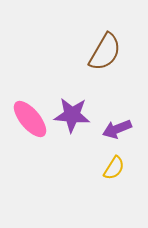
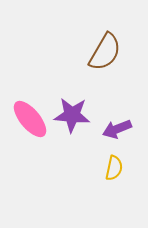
yellow semicircle: rotated 20 degrees counterclockwise
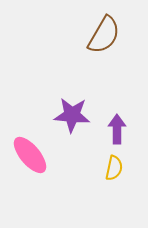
brown semicircle: moved 1 px left, 17 px up
pink ellipse: moved 36 px down
purple arrow: rotated 112 degrees clockwise
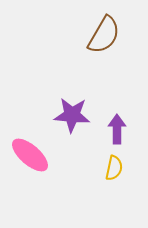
pink ellipse: rotated 9 degrees counterclockwise
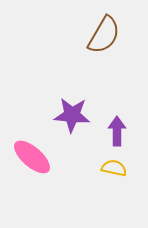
purple arrow: moved 2 px down
pink ellipse: moved 2 px right, 2 px down
yellow semicircle: rotated 90 degrees counterclockwise
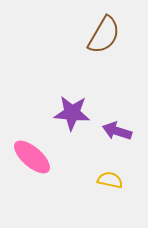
purple star: moved 2 px up
purple arrow: rotated 72 degrees counterclockwise
yellow semicircle: moved 4 px left, 12 px down
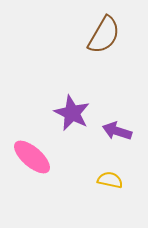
purple star: rotated 21 degrees clockwise
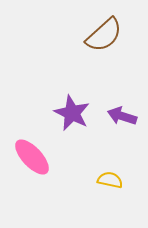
brown semicircle: rotated 18 degrees clockwise
purple arrow: moved 5 px right, 15 px up
pink ellipse: rotated 6 degrees clockwise
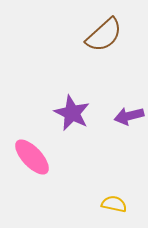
purple arrow: moved 7 px right; rotated 32 degrees counterclockwise
yellow semicircle: moved 4 px right, 24 px down
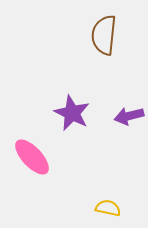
brown semicircle: rotated 138 degrees clockwise
yellow semicircle: moved 6 px left, 4 px down
